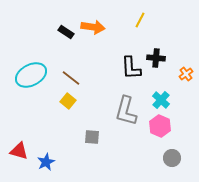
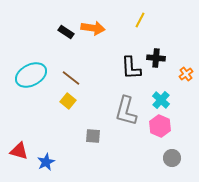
orange arrow: moved 1 px down
gray square: moved 1 px right, 1 px up
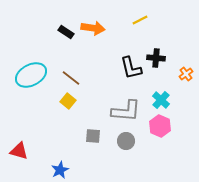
yellow line: rotated 35 degrees clockwise
black L-shape: rotated 10 degrees counterclockwise
gray L-shape: rotated 100 degrees counterclockwise
gray circle: moved 46 px left, 17 px up
blue star: moved 14 px right, 8 px down
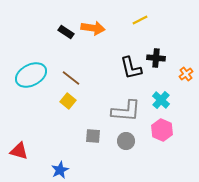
pink hexagon: moved 2 px right, 4 px down
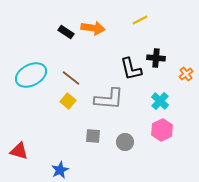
black L-shape: moved 1 px down
cyan cross: moved 1 px left, 1 px down
gray L-shape: moved 17 px left, 12 px up
pink hexagon: rotated 10 degrees clockwise
gray circle: moved 1 px left, 1 px down
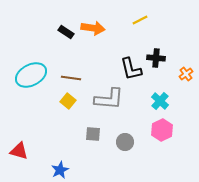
brown line: rotated 30 degrees counterclockwise
gray square: moved 2 px up
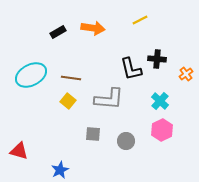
black rectangle: moved 8 px left; rotated 63 degrees counterclockwise
black cross: moved 1 px right, 1 px down
gray circle: moved 1 px right, 1 px up
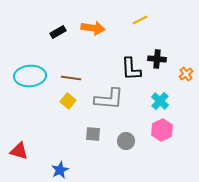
black L-shape: rotated 10 degrees clockwise
cyan ellipse: moved 1 px left, 1 px down; rotated 24 degrees clockwise
